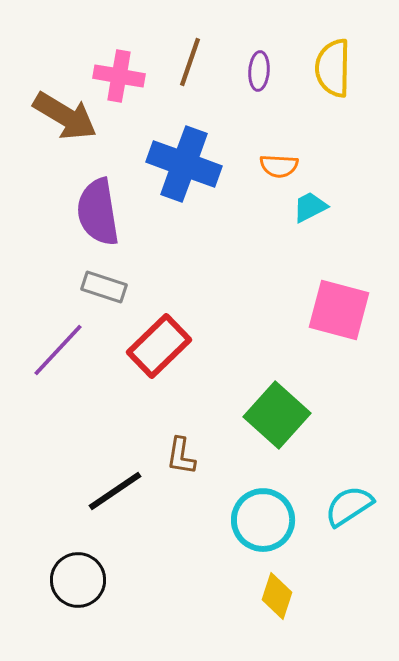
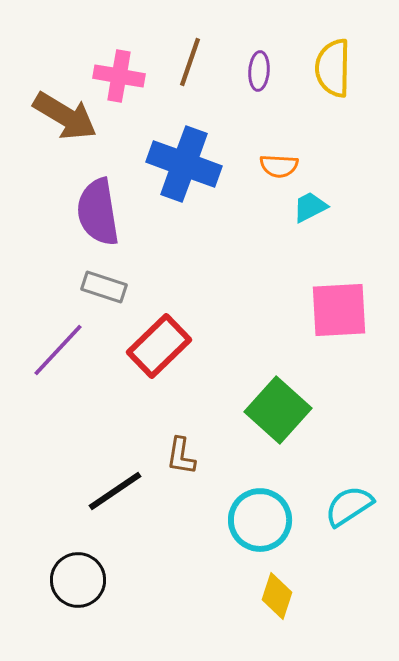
pink square: rotated 18 degrees counterclockwise
green square: moved 1 px right, 5 px up
cyan circle: moved 3 px left
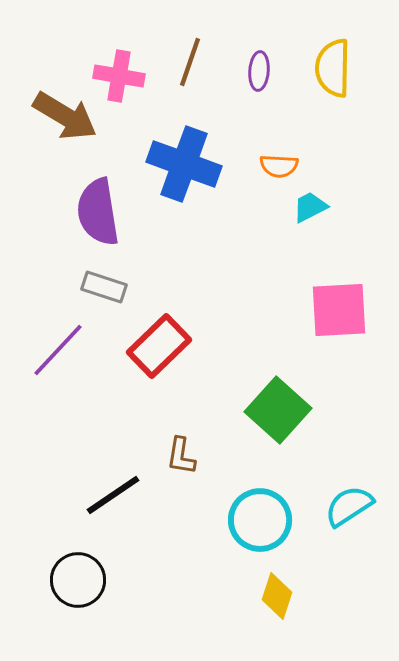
black line: moved 2 px left, 4 px down
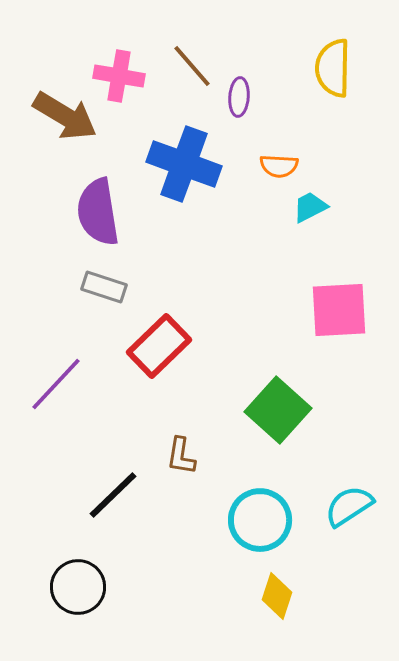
brown line: moved 2 px right, 4 px down; rotated 60 degrees counterclockwise
purple ellipse: moved 20 px left, 26 px down
purple line: moved 2 px left, 34 px down
black line: rotated 10 degrees counterclockwise
black circle: moved 7 px down
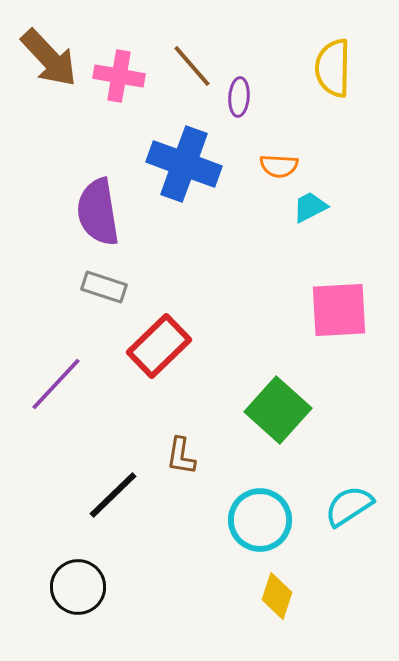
brown arrow: moved 16 px left, 58 px up; rotated 16 degrees clockwise
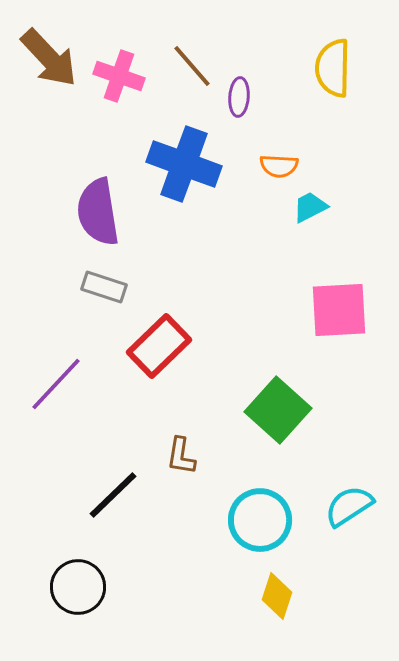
pink cross: rotated 9 degrees clockwise
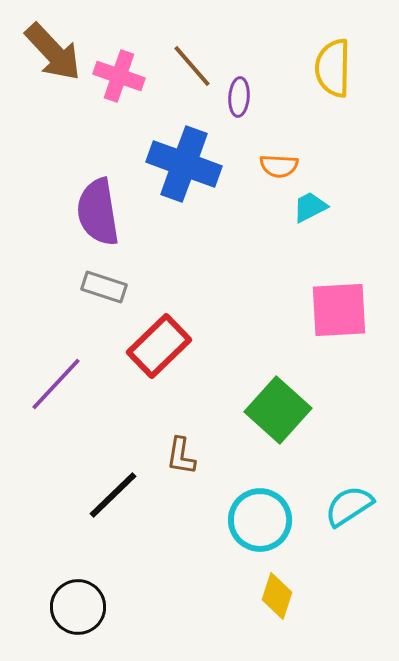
brown arrow: moved 4 px right, 6 px up
black circle: moved 20 px down
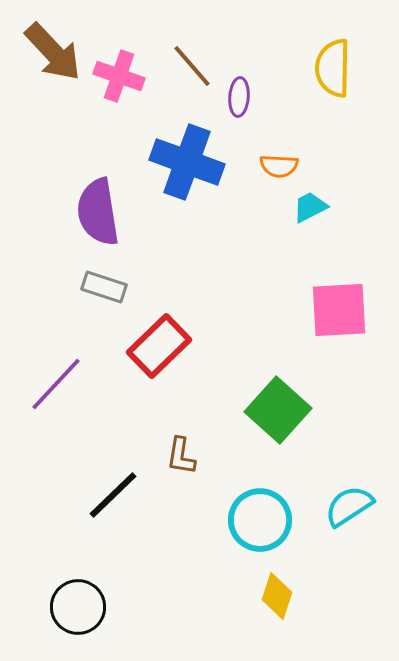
blue cross: moved 3 px right, 2 px up
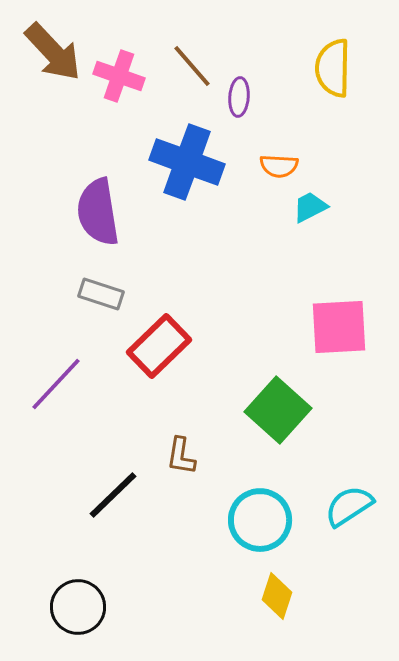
gray rectangle: moved 3 px left, 7 px down
pink square: moved 17 px down
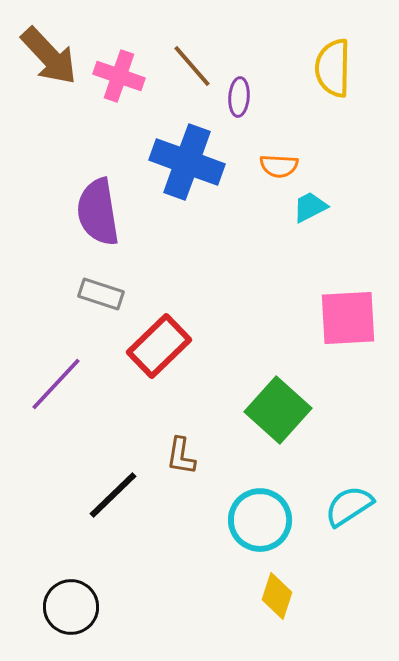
brown arrow: moved 4 px left, 4 px down
pink square: moved 9 px right, 9 px up
black circle: moved 7 px left
